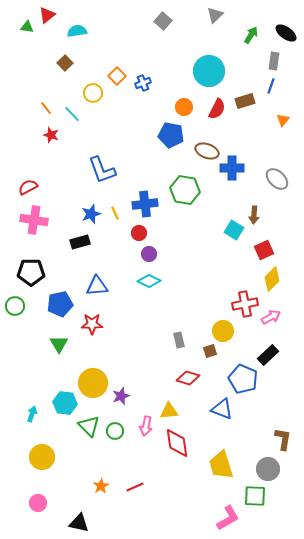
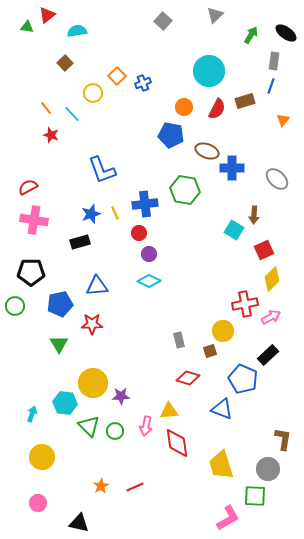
purple star at (121, 396): rotated 18 degrees clockwise
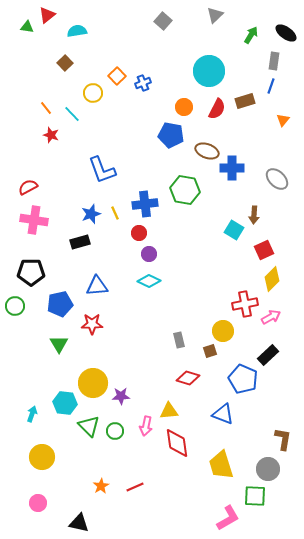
blue triangle at (222, 409): moved 1 px right, 5 px down
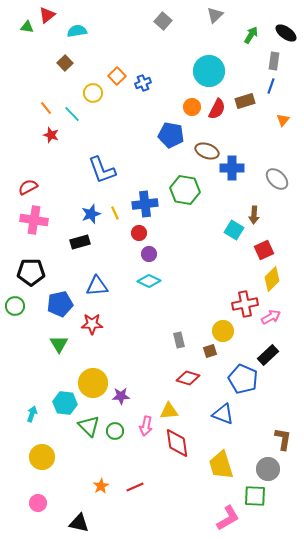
orange circle at (184, 107): moved 8 px right
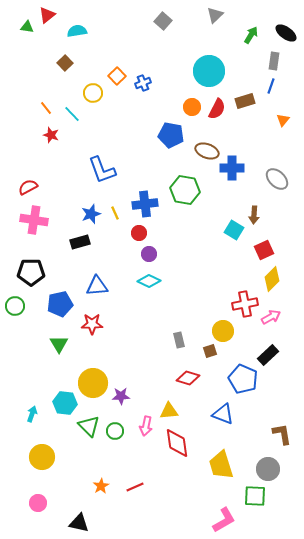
brown L-shape at (283, 439): moved 1 px left, 5 px up; rotated 20 degrees counterclockwise
pink L-shape at (228, 518): moved 4 px left, 2 px down
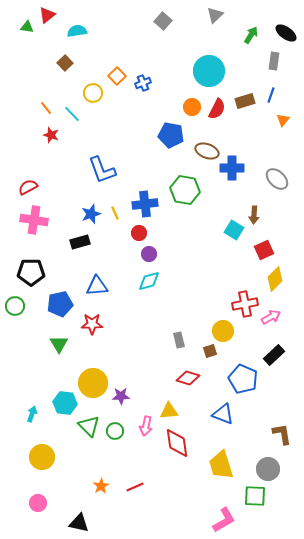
blue line at (271, 86): moved 9 px down
yellow diamond at (272, 279): moved 3 px right
cyan diamond at (149, 281): rotated 40 degrees counterclockwise
black rectangle at (268, 355): moved 6 px right
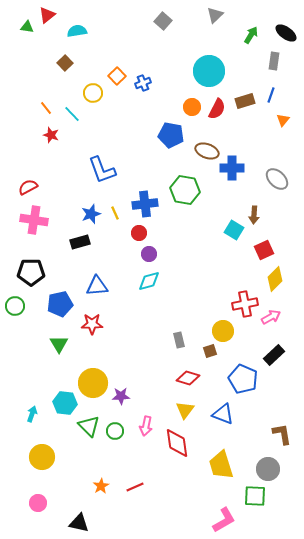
yellow triangle at (169, 411): moved 16 px right, 1 px up; rotated 48 degrees counterclockwise
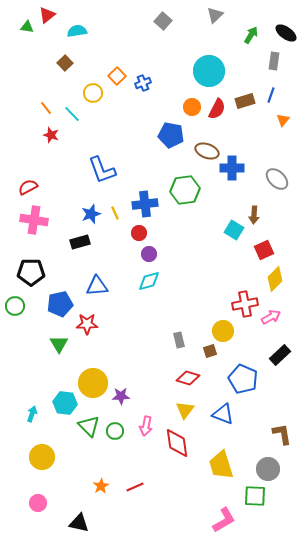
green hexagon at (185, 190): rotated 16 degrees counterclockwise
red star at (92, 324): moved 5 px left
black rectangle at (274, 355): moved 6 px right
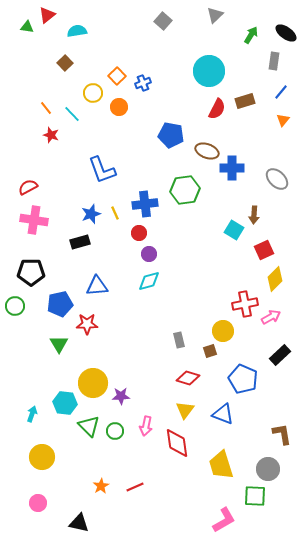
blue line at (271, 95): moved 10 px right, 3 px up; rotated 21 degrees clockwise
orange circle at (192, 107): moved 73 px left
